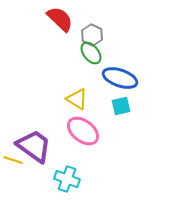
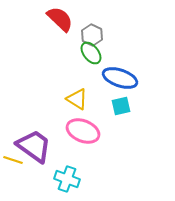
pink ellipse: rotated 16 degrees counterclockwise
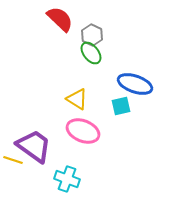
blue ellipse: moved 15 px right, 6 px down
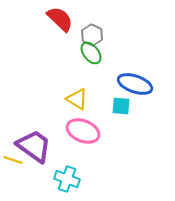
cyan square: rotated 18 degrees clockwise
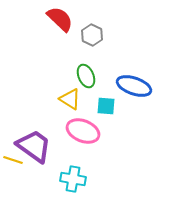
green ellipse: moved 5 px left, 23 px down; rotated 15 degrees clockwise
blue ellipse: moved 1 px left, 2 px down
yellow triangle: moved 7 px left
cyan square: moved 15 px left
cyan cross: moved 6 px right; rotated 10 degrees counterclockwise
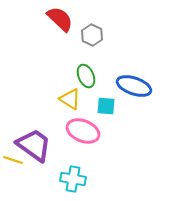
purple trapezoid: moved 1 px up
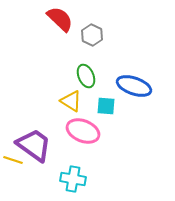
yellow triangle: moved 1 px right, 2 px down
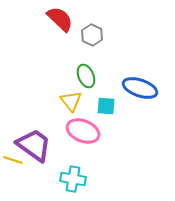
blue ellipse: moved 6 px right, 2 px down
yellow triangle: rotated 20 degrees clockwise
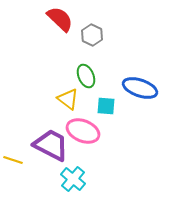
yellow triangle: moved 3 px left, 2 px up; rotated 15 degrees counterclockwise
purple trapezoid: moved 17 px right; rotated 9 degrees counterclockwise
cyan cross: rotated 30 degrees clockwise
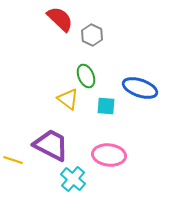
pink ellipse: moved 26 px right, 24 px down; rotated 16 degrees counterclockwise
